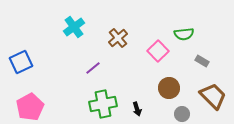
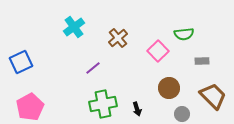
gray rectangle: rotated 32 degrees counterclockwise
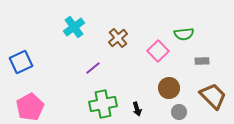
gray circle: moved 3 px left, 2 px up
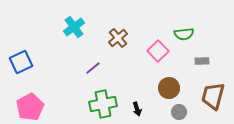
brown trapezoid: rotated 120 degrees counterclockwise
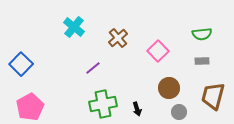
cyan cross: rotated 15 degrees counterclockwise
green semicircle: moved 18 px right
blue square: moved 2 px down; rotated 20 degrees counterclockwise
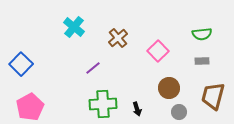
green cross: rotated 8 degrees clockwise
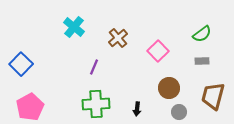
green semicircle: rotated 30 degrees counterclockwise
purple line: moved 1 px right, 1 px up; rotated 28 degrees counterclockwise
green cross: moved 7 px left
black arrow: rotated 24 degrees clockwise
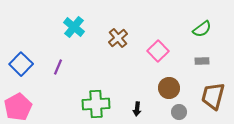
green semicircle: moved 5 px up
purple line: moved 36 px left
pink pentagon: moved 12 px left
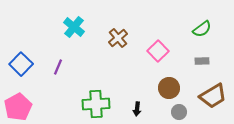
brown trapezoid: rotated 136 degrees counterclockwise
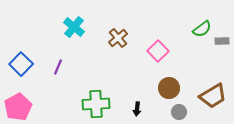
gray rectangle: moved 20 px right, 20 px up
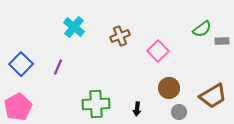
brown cross: moved 2 px right, 2 px up; rotated 18 degrees clockwise
